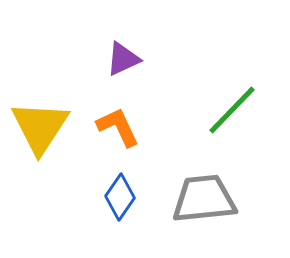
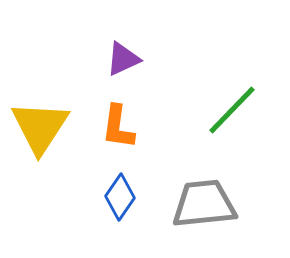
orange L-shape: rotated 147 degrees counterclockwise
gray trapezoid: moved 5 px down
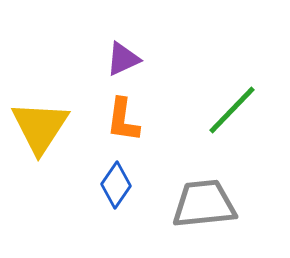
orange L-shape: moved 5 px right, 7 px up
blue diamond: moved 4 px left, 12 px up
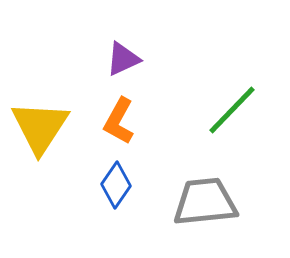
orange L-shape: moved 4 px left, 1 px down; rotated 21 degrees clockwise
gray trapezoid: moved 1 px right, 2 px up
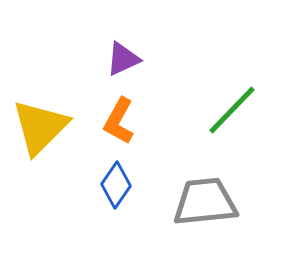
yellow triangle: rotated 12 degrees clockwise
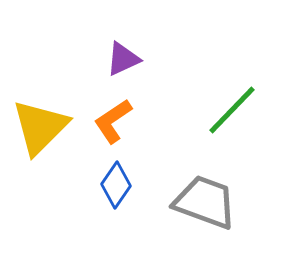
orange L-shape: moved 6 px left; rotated 27 degrees clockwise
gray trapezoid: rotated 26 degrees clockwise
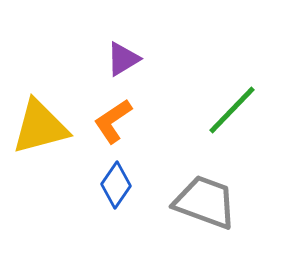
purple triangle: rotated 6 degrees counterclockwise
yellow triangle: rotated 30 degrees clockwise
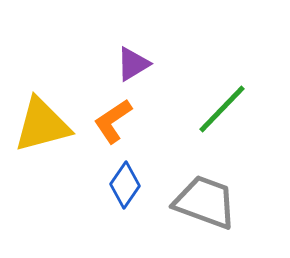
purple triangle: moved 10 px right, 5 px down
green line: moved 10 px left, 1 px up
yellow triangle: moved 2 px right, 2 px up
blue diamond: moved 9 px right
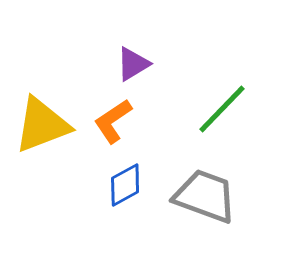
yellow triangle: rotated 6 degrees counterclockwise
blue diamond: rotated 27 degrees clockwise
gray trapezoid: moved 6 px up
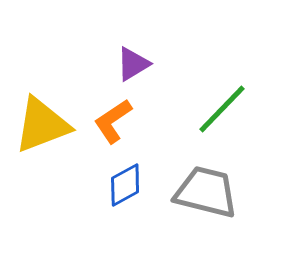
gray trapezoid: moved 1 px right, 4 px up; rotated 6 degrees counterclockwise
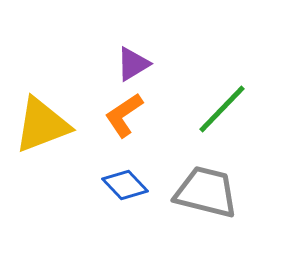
orange L-shape: moved 11 px right, 6 px up
blue diamond: rotated 75 degrees clockwise
